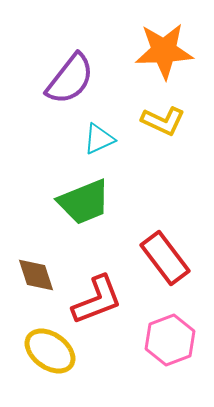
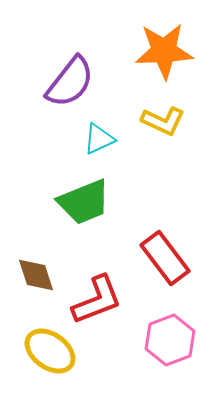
purple semicircle: moved 3 px down
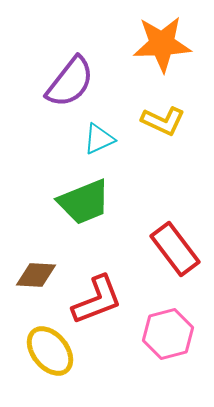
orange star: moved 2 px left, 7 px up
red rectangle: moved 10 px right, 9 px up
brown diamond: rotated 69 degrees counterclockwise
pink hexagon: moved 2 px left, 6 px up; rotated 6 degrees clockwise
yellow ellipse: rotated 15 degrees clockwise
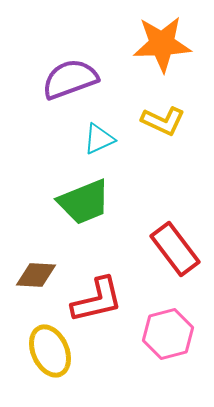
purple semicircle: moved 3 px up; rotated 148 degrees counterclockwise
red L-shape: rotated 8 degrees clockwise
yellow ellipse: rotated 15 degrees clockwise
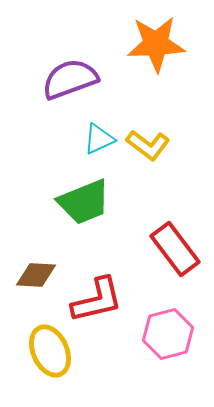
orange star: moved 6 px left
yellow L-shape: moved 15 px left, 24 px down; rotated 12 degrees clockwise
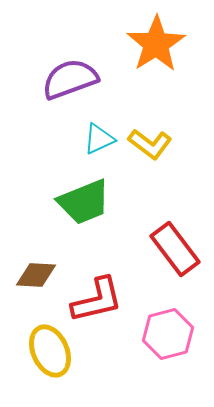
orange star: rotated 30 degrees counterclockwise
yellow L-shape: moved 2 px right, 1 px up
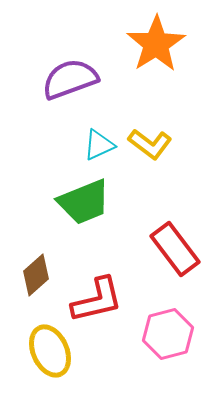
cyan triangle: moved 6 px down
brown diamond: rotated 45 degrees counterclockwise
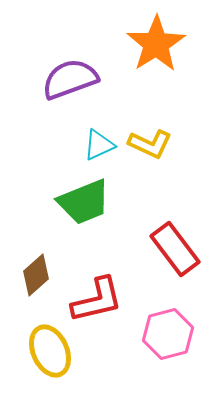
yellow L-shape: rotated 12 degrees counterclockwise
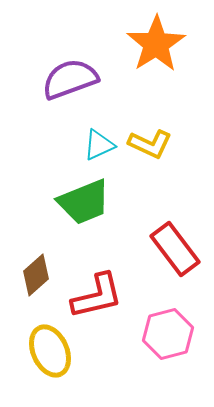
red L-shape: moved 4 px up
